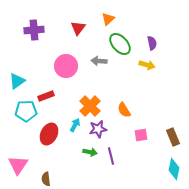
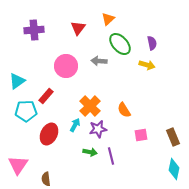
red rectangle: rotated 28 degrees counterclockwise
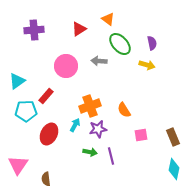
orange triangle: rotated 40 degrees counterclockwise
red triangle: moved 1 px right, 1 px down; rotated 21 degrees clockwise
orange cross: rotated 25 degrees clockwise
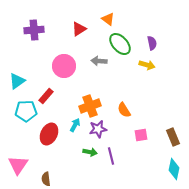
pink circle: moved 2 px left
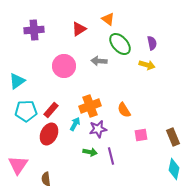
red rectangle: moved 5 px right, 14 px down
cyan arrow: moved 1 px up
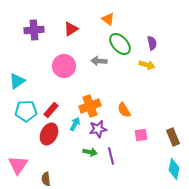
red triangle: moved 8 px left
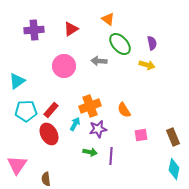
red ellipse: rotated 55 degrees counterclockwise
purple line: rotated 18 degrees clockwise
pink triangle: moved 1 px left
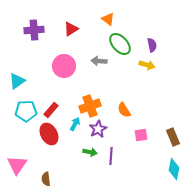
purple semicircle: moved 2 px down
purple star: rotated 18 degrees counterclockwise
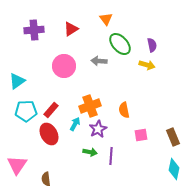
orange triangle: moved 2 px left; rotated 16 degrees clockwise
orange semicircle: rotated 21 degrees clockwise
